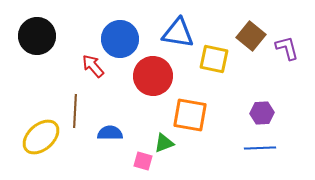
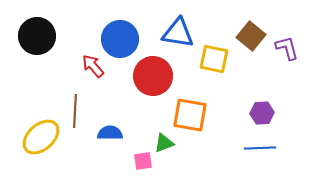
pink square: rotated 24 degrees counterclockwise
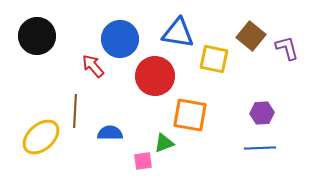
red circle: moved 2 px right
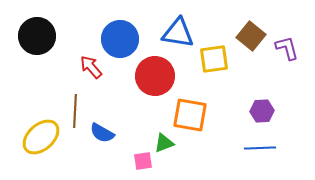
yellow square: rotated 20 degrees counterclockwise
red arrow: moved 2 px left, 1 px down
purple hexagon: moved 2 px up
blue semicircle: moved 8 px left; rotated 150 degrees counterclockwise
